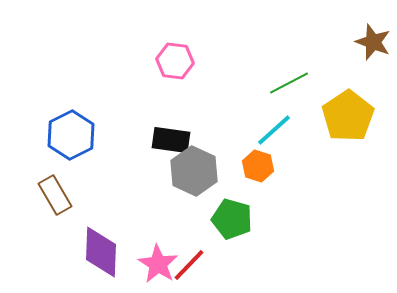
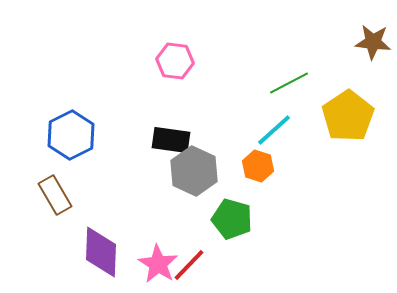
brown star: rotated 15 degrees counterclockwise
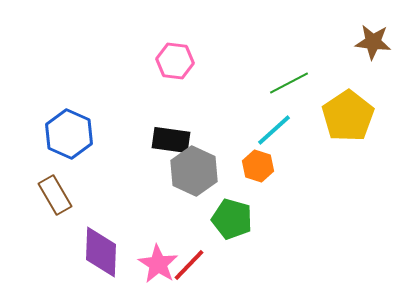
blue hexagon: moved 2 px left, 1 px up; rotated 9 degrees counterclockwise
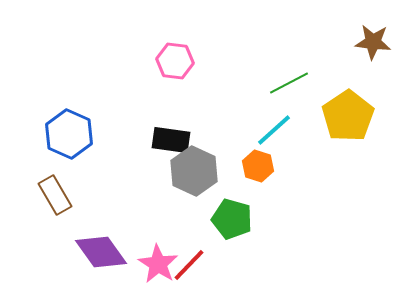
purple diamond: rotated 38 degrees counterclockwise
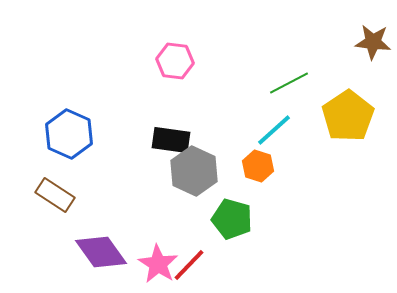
brown rectangle: rotated 27 degrees counterclockwise
